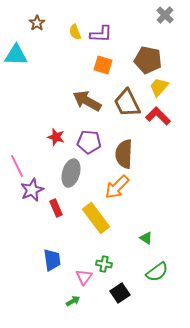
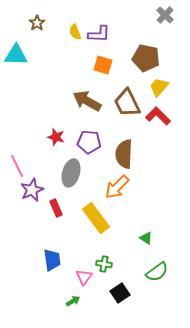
purple L-shape: moved 2 px left
brown pentagon: moved 2 px left, 2 px up
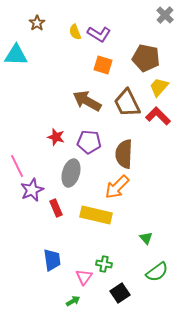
purple L-shape: rotated 30 degrees clockwise
yellow rectangle: moved 3 px up; rotated 40 degrees counterclockwise
green triangle: rotated 16 degrees clockwise
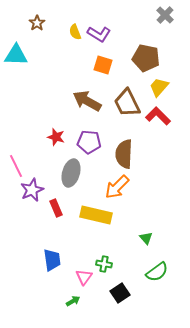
pink line: moved 1 px left
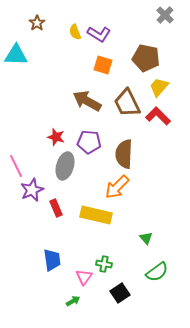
gray ellipse: moved 6 px left, 7 px up
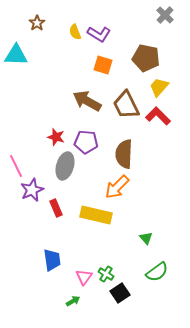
brown trapezoid: moved 1 px left, 2 px down
purple pentagon: moved 3 px left
green cross: moved 2 px right, 10 px down; rotated 21 degrees clockwise
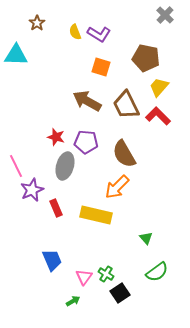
orange square: moved 2 px left, 2 px down
brown semicircle: rotated 32 degrees counterclockwise
blue trapezoid: rotated 15 degrees counterclockwise
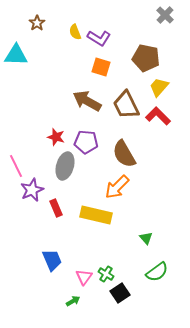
purple L-shape: moved 4 px down
